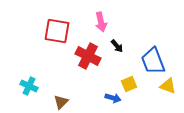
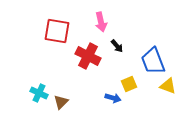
cyan cross: moved 10 px right, 7 px down
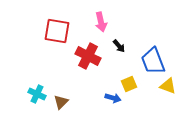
black arrow: moved 2 px right
cyan cross: moved 2 px left, 1 px down
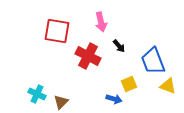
blue arrow: moved 1 px right, 1 px down
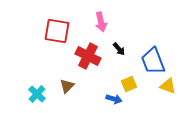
black arrow: moved 3 px down
cyan cross: rotated 18 degrees clockwise
brown triangle: moved 6 px right, 16 px up
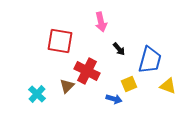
red square: moved 3 px right, 10 px down
red cross: moved 1 px left, 15 px down
blue trapezoid: moved 3 px left, 1 px up; rotated 144 degrees counterclockwise
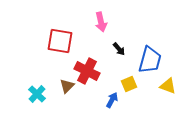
blue arrow: moved 2 px left, 1 px down; rotated 77 degrees counterclockwise
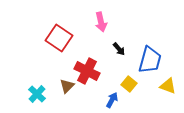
red square: moved 1 px left, 3 px up; rotated 24 degrees clockwise
yellow square: rotated 28 degrees counterclockwise
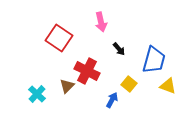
blue trapezoid: moved 4 px right
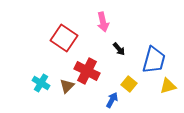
pink arrow: moved 2 px right
red square: moved 5 px right
yellow triangle: rotated 36 degrees counterclockwise
cyan cross: moved 4 px right, 11 px up; rotated 12 degrees counterclockwise
